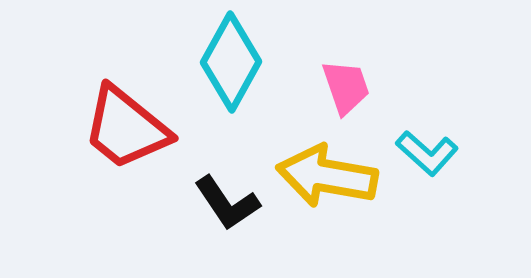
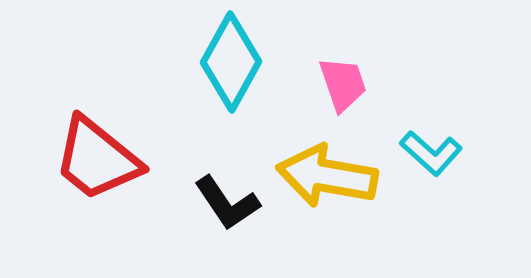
pink trapezoid: moved 3 px left, 3 px up
red trapezoid: moved 29 px left, 31 px down
cyan L-shape: moved 4 px right
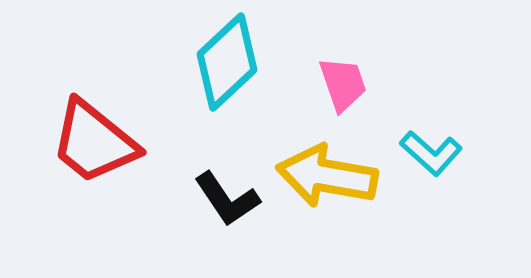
cyan diamond: moved 4 px left; rotated 18 degrees clockwise
red trapezoid: moved 3 px left, 17 px up
black L-shape: moved 4 px up
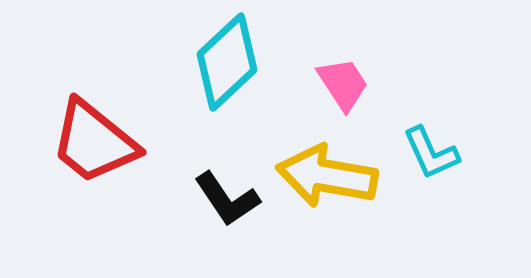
pink trapezoid: rotated 14 degrees counterclockwise
cyan L-shape: rotated 24 degrees clockwise
